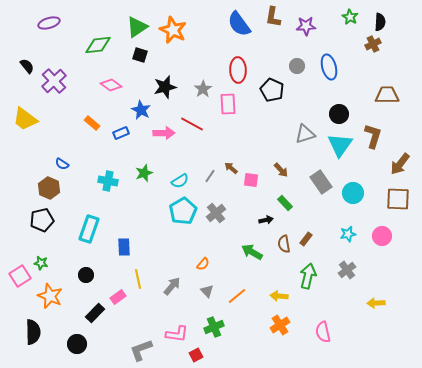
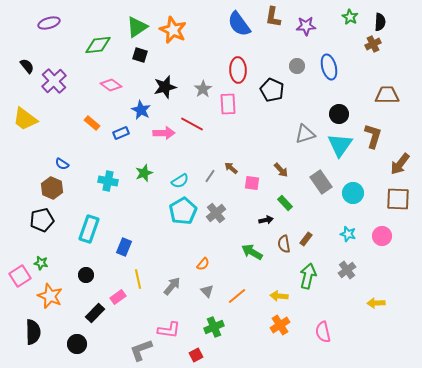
pink square at (251, 180): moved 1 px right, 3 px down
brown hexagon at (49, 188): moved 3 px right
cyan star at (348, 234): rotated 28 degrees clockwise
blue rectangle at (124, 247): rotated 24 degrees clockwise
pink L-shape at (177, 334): moved 8 px left, 4 px up
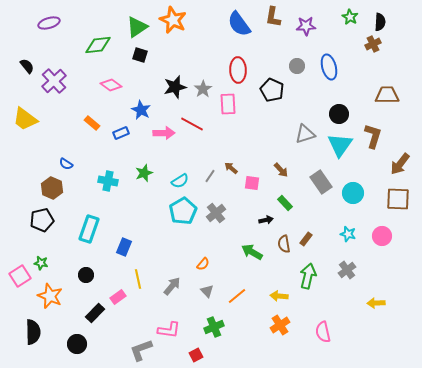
orange star at (173, 30): moved 10 px up
black star at (165, 87): moved 10 px right
blue semicircle at (62, 164): moved 4 px right
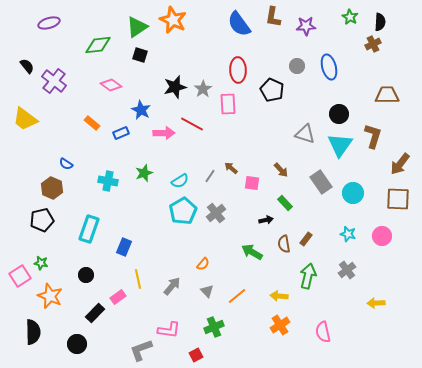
purple cross at (54, 81): rotated 10 degrees counterclockwise
gray triangle at (305, 134): rotated 35 degrees clockwise
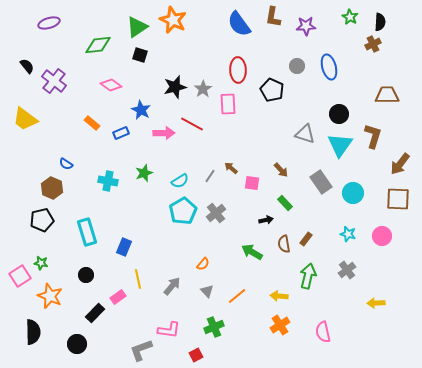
cyan rectangle at (89, 229): moved 2 px left, 3 px down; rotated 36 degrees counterclockwise
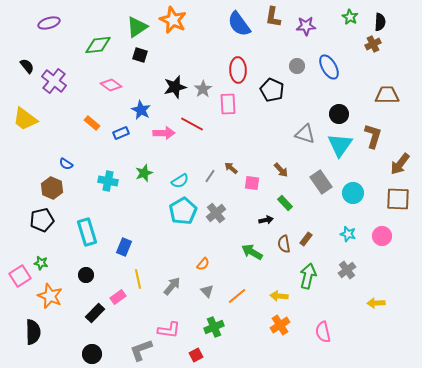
blue ellipse at (329, 67): rotated 15 degrees counterclockwise
black circle at (77, 344): moved 15 px right, 10 px down
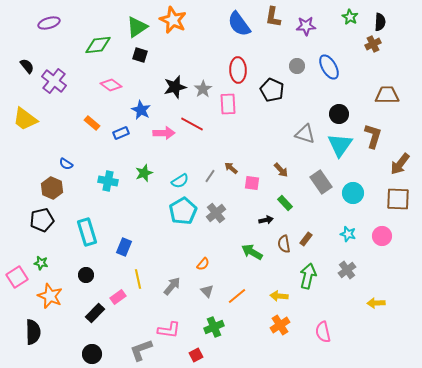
pink square at (20, 276): moved 3 px left, 1 px down
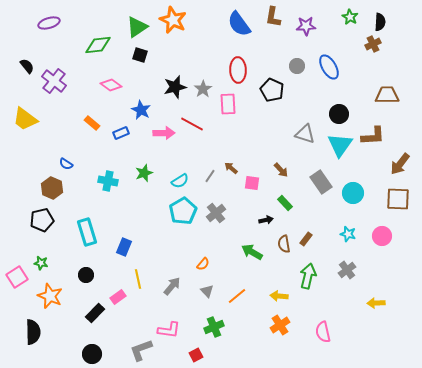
brown L-shape at (373, 136): rotated 70 degrees clockwise
